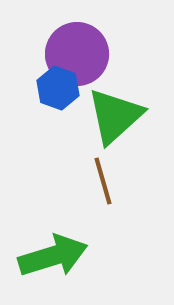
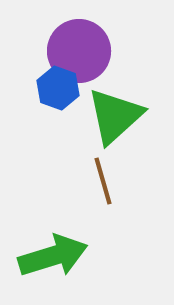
purple circle: moved 2 px right, 3 px up
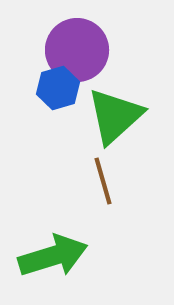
purple circle: moved 2 px left, 1 px up
blue hexagon: rotated 24 degrees clockwise
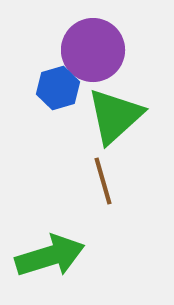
purple circle: moved 16 px right
green arrow: moved 3 px left
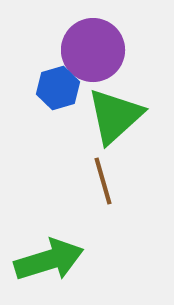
green arrow: moved 1 px left, 4 px down
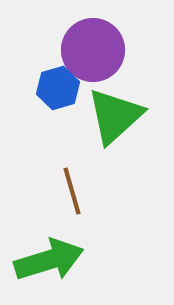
brown line: moved 31 px left, 10 px down
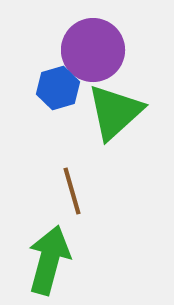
green triangle: moved 4 px up
green arrow: rotated 58 degrees counterclockwise
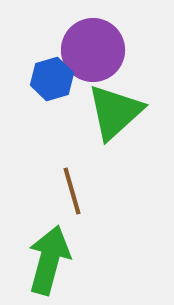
blue hexagon: moved 6 px left, 9 px up
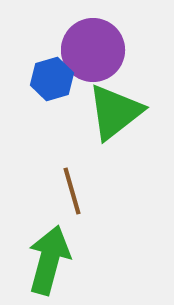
green triangle: rotated 4 degrees clockwise
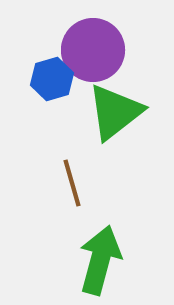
brown line: moved 8 px up
green arrow: moved 51 px right
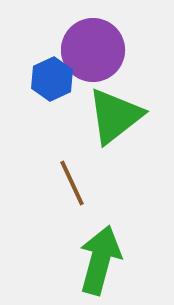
blue hexagon: rotated 9 degrees counterclockwise
green triangle: moved 4 px down
brown line: rotated 9 degrees counterclockwise
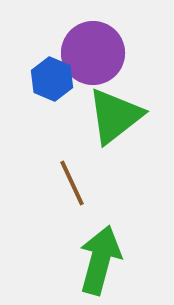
purple circle: moved 3 px down
blue hexagon: rotated 12 degrees counterclockwise
